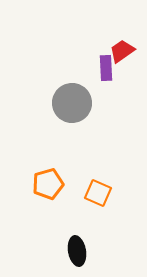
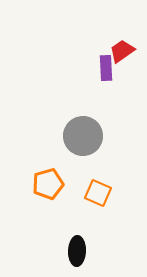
gray circle: moved 11 px right, 33 px down
black ellipse: rotated 12 degrees clockwise
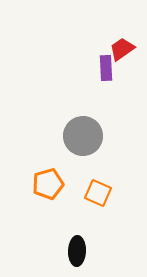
red trapezoid: moved 2 px up
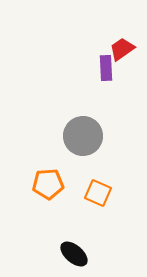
orange pentagon: rotated 12 degrees clockwise
black ellipse: moved 3 px left, 3 px down; rotated 52 degrees counterclockwise
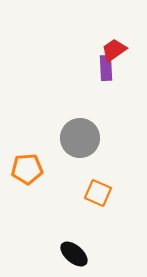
red trapezoid: moved 8 px left, 1 px down
gray circle: moved 3 px left, 2 px down
orange pentagon: moved 21 px left, 15 px up
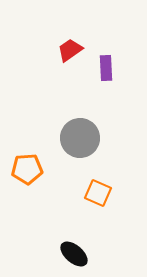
red trapezoid: moved 44 px left
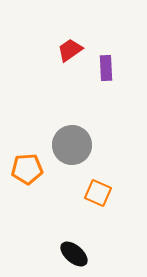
gray circle: moved 8 px left, 7 px down
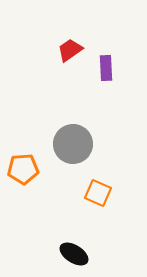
gray circle: moved 1 px right, 1 px up
orange pentagon: moved 4 px left
black ellipse: rotated 8 degrees counterclockwise
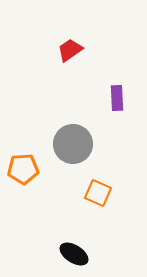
purple rectangle: moved 11 px right, 30 px down
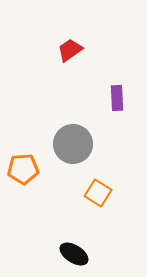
orange square: rotated 8 degrees clockwise
